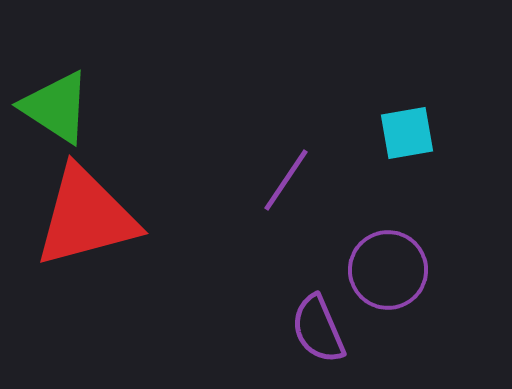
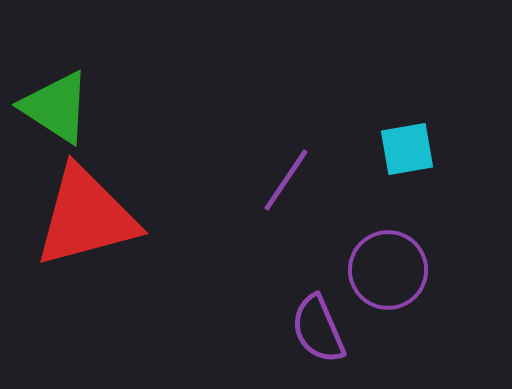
cyan square: moved 16 px down
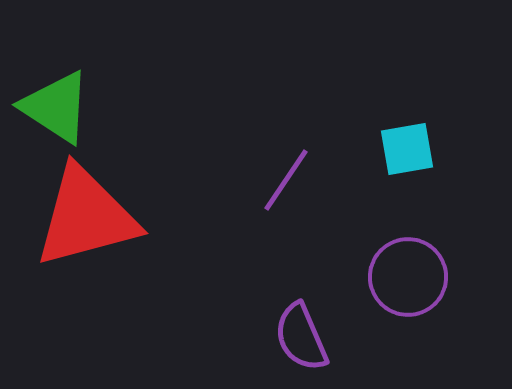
purple circle: moved 20 px right, 7 px down
purple semicircle: moved 17 px left, 8 px down
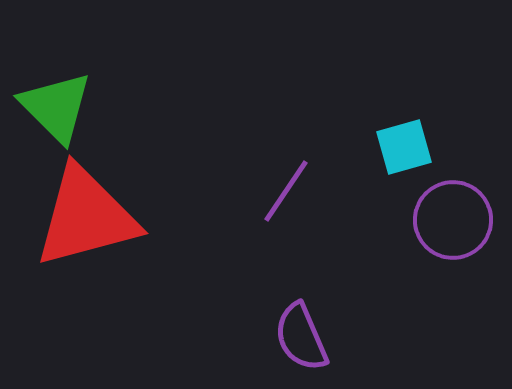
green triangle: rotated 12 degrees clockwise
cyan square: moved 3 px left, 2 px up; rotated 6 degrees counterclockwise
purple line: moved 11 px down
purple circle: moved 45 px right, 57 px up
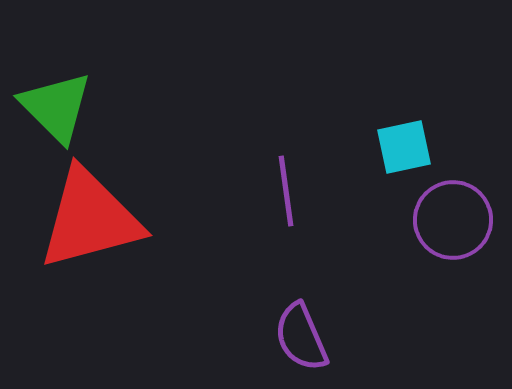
cyan square: rotated 4 degrees clockwise
purple line: rotated 42 degrees counterclockwise
red triangle: moved 4 px right, 2 px down
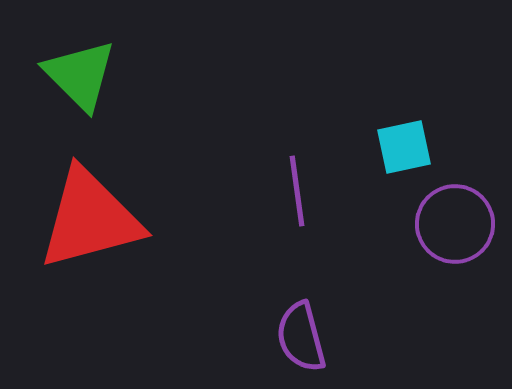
green triangle: moved 24 px right, 32 px up
purple line: moved 11 px right
purple circle: moved 2 px right, 4 px down
purple semicircle: rotated 8 degrees clockwise
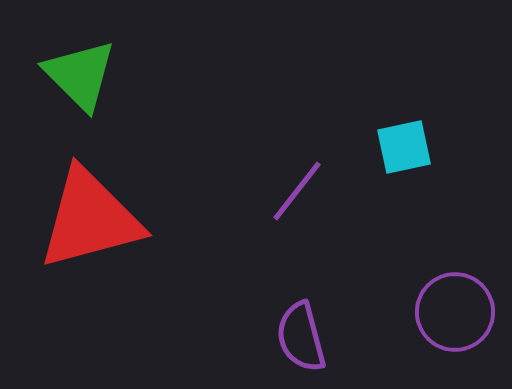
purple line: rotated 46 degrees clockwise
purple circle: moved 88 px down
